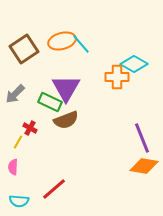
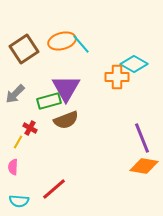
green rectangle: moved 1 px left, 1 px up; rotated 40 degrees counterclockwise
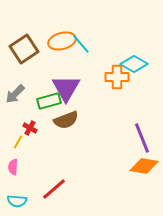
cyan semicircle: moved 2 px left
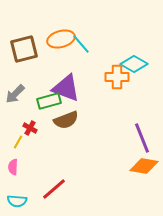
orange ellipse: moved 1 px left, 2 px up
brown square: rotated 20 degrees clockwise
purple triangle: rotated 40 degrees counterclockwise
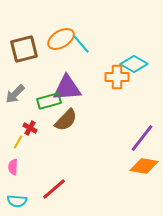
orange ellipse: rotated 16 degrees counterclockwise
purple triangle: moved 1 px right; rotated 24 degrees counterclockwise
brown semicircle: rotated 25 degrees counterclockwise
purple line: rotated 60 degrees clockwise
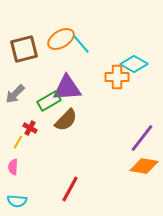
green rectangle: rotated 15 degrees counterclockwise
red line: moved 16 px right; rotated 20 degrees counterclockwise
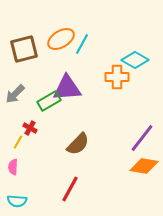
cyan line: moved 1 px right; rotated 70 degrees clockwise
cyan diamond: moved 1 px right, 4 px up
brown semicircle: moved 12 px right, 24 px down
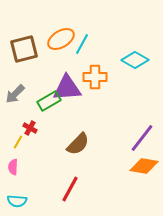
orange cross: moved 22 px left
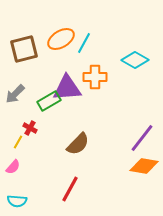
cyan line: moved 2 px right, 1 px up
pink semicircle: rotated 140 degrees counterclockwise
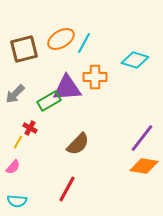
cyan diamond: rotated 12 degrees counterclockwise
red line: moved 3 px left
